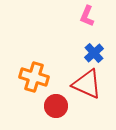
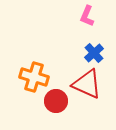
red circle: moved 5 px up
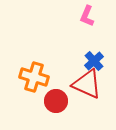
blue cross: moved 8 px down
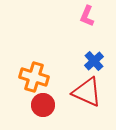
red triangle: moved 8 px down
red circle: moved 13 px left, 4 px down
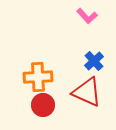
pink L-shape: rotated 65 degrees counterclockwise
orange cross: moved 4 px right; rotated 20 degrees counterclockwise
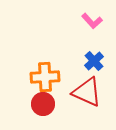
pink L-shape: moved 5 px right, 5 px down
orange cross: moved 7 px right
red circle: moved 1 px up
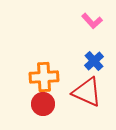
orange cross: moved 1 px left
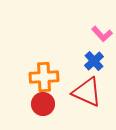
pink L-shape: moved 10 px right, 13 px down
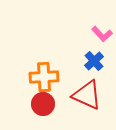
red triangle: moved 3 px down
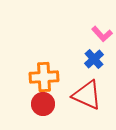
blue cross: moved 2 px up
